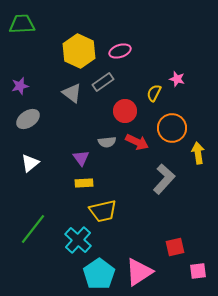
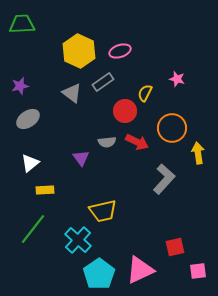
yellow semicircle: moved 9 px left
yellow rectangle: moved 39 px left, 7 px down
pink triangle: moved 1 px right, 2 px up; rotated 8 degrees clockwise
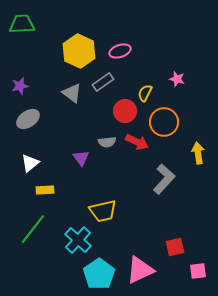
orange circle: moved 8 px left, 6 px up
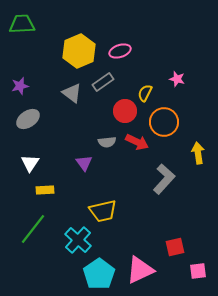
yellow hexagon: rotated 12 degrees clockwise
purple triangle: moved 3 px right, 5 px down
white triangle: rotated 18 degrees counterclockwise
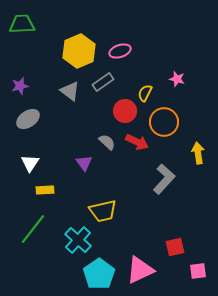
gray triangle: moved 2 px left, 2 px up
gray semicircle: rotated 132 degrees counterclockwise
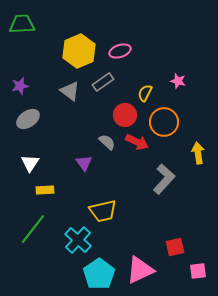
pink star: moved 1 px right, 2 px down
red circle: moved 4 px down
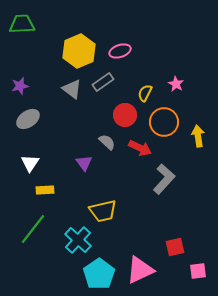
pink star: moved 2 px left, 3 px down; rotated 14 degrees clockwise
gray triangle: moved 2 px right, 2 px up
red arrow: moved 3 px right, 6 px down
yellow arrow: moved 17 px up
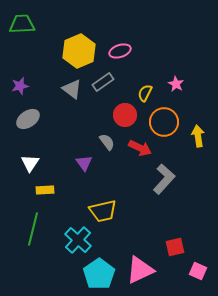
gray semicircle: rotated 12 degrees clockwise
green line: rotated 24 degrees counterclockwise
pink square: rotated 30 degrees clockwise
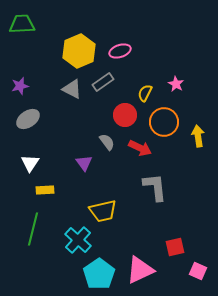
gray triangle: rotated 10 degrees counterclockwise
gray L-shape: moved 9 px left, 8 px down; rotated 48 degrees counterclockwise
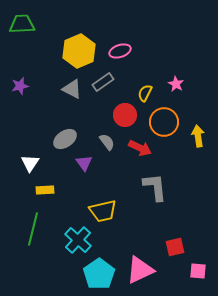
gray ellipse: moved 37 px right, 20 px down
pink square: rotated 18 degrees counterclockwise
